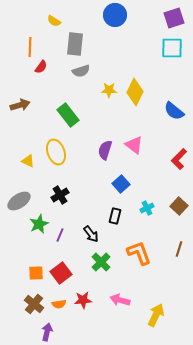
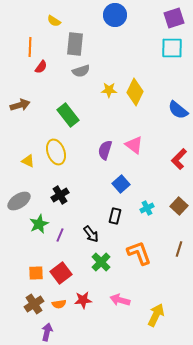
blue semicircle: moved 4 px right, 1 px up
brown cross: rotated 18 degrees clockwise
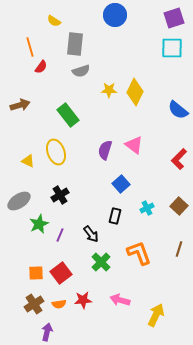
orange line: rotated 18 degrees counterclockwise
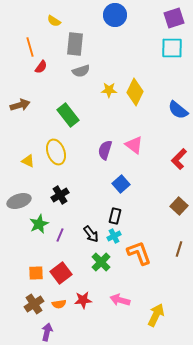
gray ellipse: rotated 15 degrees clockwise
cyan cross: moved 33 px left, 28 px down
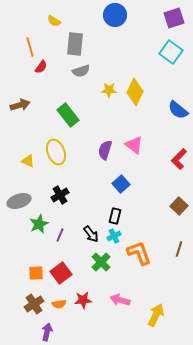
cyan square: moved 1 px left, 4 px down; rotated 35 degrees clockwise
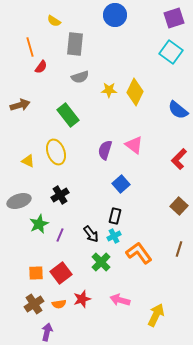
gray semicircle: moved 1 px left, 6 px down
orange L-shape: rotated 16 degrees counterclockwise
red star: moved 1 px left, 1 px up; rotated 12 degrees counterclockwise
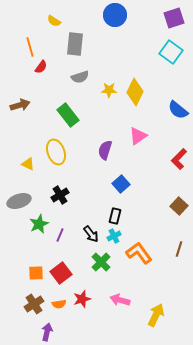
pink triangle: moved 4 px right, 9 px up; rotated 48 degrees clockwise
yellow triangle: moved 3 px down
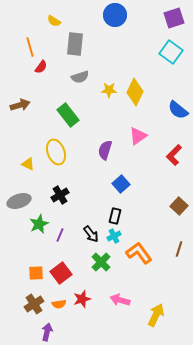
red L-shape: moved 5 px left, 4 px up
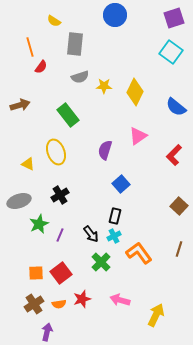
yellow star: moved 5 px left, 4 px up
blue semicircle: moved 2 px left, 3 px up
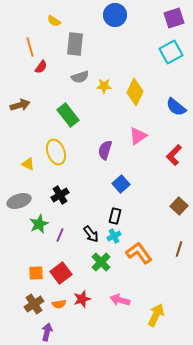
cyan square: rotated 25 degrees clockwise
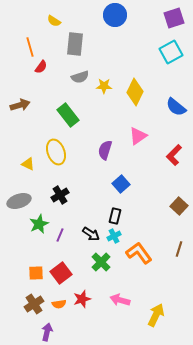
black arrow: rotated 18 degrees counterclockwise
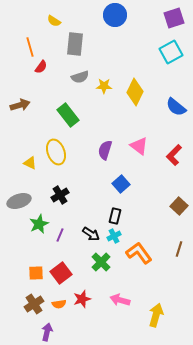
pink triangle: moved 1 px right, 10 px down; rotated 48 degrees counterclockwise
yellow triangle: moved 2 px right, 1 px up
yellow arrow: rotated 10 degrees counterclockwise
